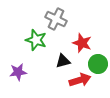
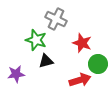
black triangle: moved 17 px left
purple star: moved 2 px left, 2 px down
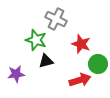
red star: moved 1 px left, 1 px down
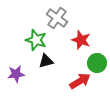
gray cross: moved 1 px right, 1 px up; rotated 10 degrees clockwise
red star: moved 4 px up
green circle: moved 1 px left, 1 px up
red arrow: moved 1 px down; rotated 15 degrees counterclockwise
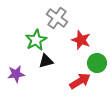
green star: rotated 25 degrees clockwise
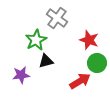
red star: moved 8 px right
purple star: moved 5 px right, 1 px down
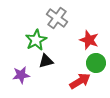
green circle: moved 1 px left
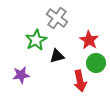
red star: rotated 12 degrees clockwise
black triangle: moved 11 px right, 5 px up
red arrow: rotated 110 degrees clockwise
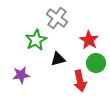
black triangle: moved 1 px right, 3 px down
